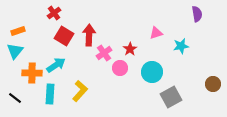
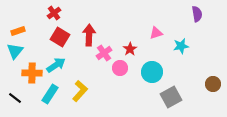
red square: moved 4 px left, 1 px down
cyan rectangle: rotated 30 degrees clockwise
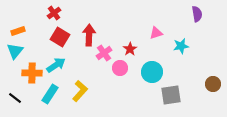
gray square: moved 2 px up; rotated 20 degrees clockwise
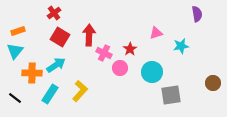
pink cross: rotated 28 degrees counterclockwise
brown circle: moved 1 px up
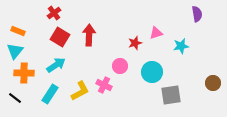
orange rectangle: rotated 40 degrees clockwise
red star: moved 5 px right, 6 px up; rotated 16 degrees clockwise
pink cross: moved 32 px down
pink circle: moved 2 px up
orange cross: moved 8 px left
yellow L-shape: rotated 20 degrees clockwise
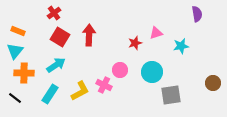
pink circle: moved 4 px down
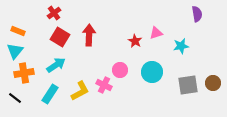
red star: moved 2 px up; rotated 24 degrees counterclockwise
orange cross: rotated 12 degrees counterclockwise
gray square: moved 17 px right, 10 px up
